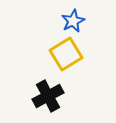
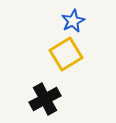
black cross: moved 3 px left, 3 px down
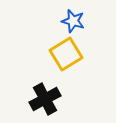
blue star: rotated 30 degrees counterclockwise
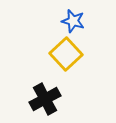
yellow square: rotated 12 degrees counterclockwise
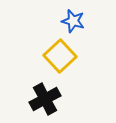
yellow square: moved 6 px left, 2 px down
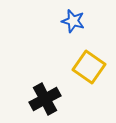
yellow square: moved 29 px right, 11 px down; rotated 12 degrees counterclockwise
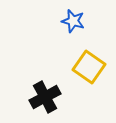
black cross: moved 2 px up
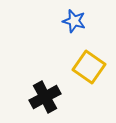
blue star: moved 1 px right
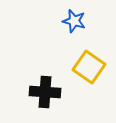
black cross: moved 5 px up; rotated 32 degrees clockwise
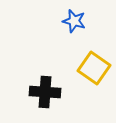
yellow square: moved 5 px right, 1 px down
